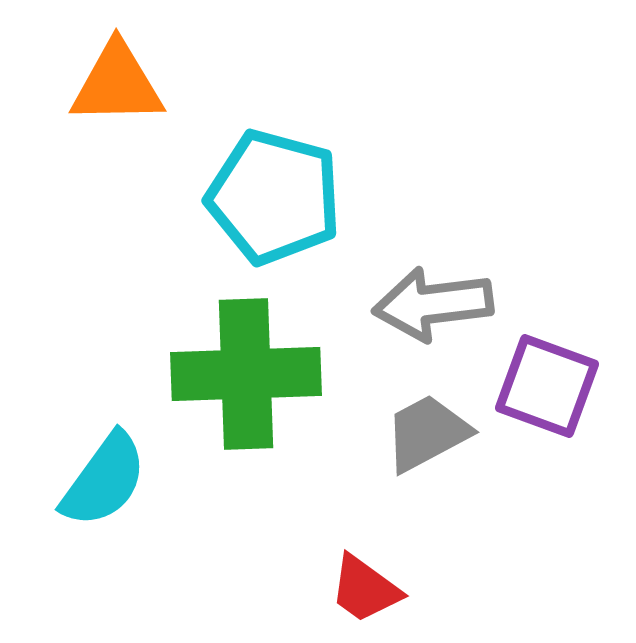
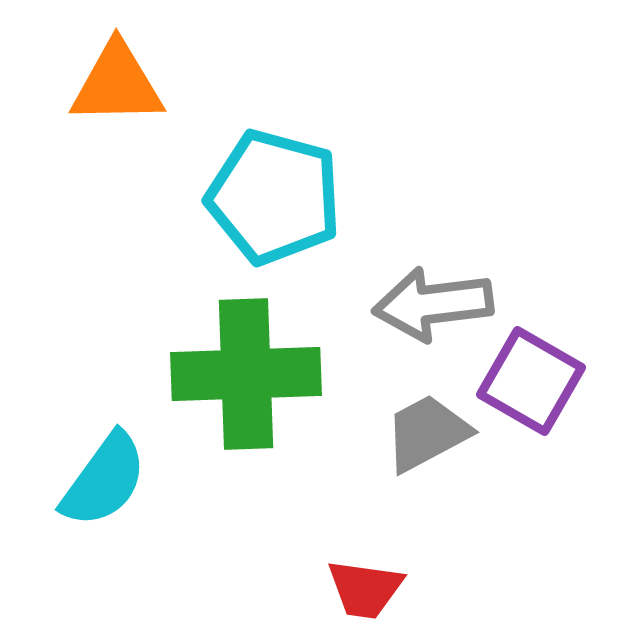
purple square: moved 16 px left, 5 px up; rotated 10 degrees clockwise
red trapezoid: rotated 28 degrees counterclockwise
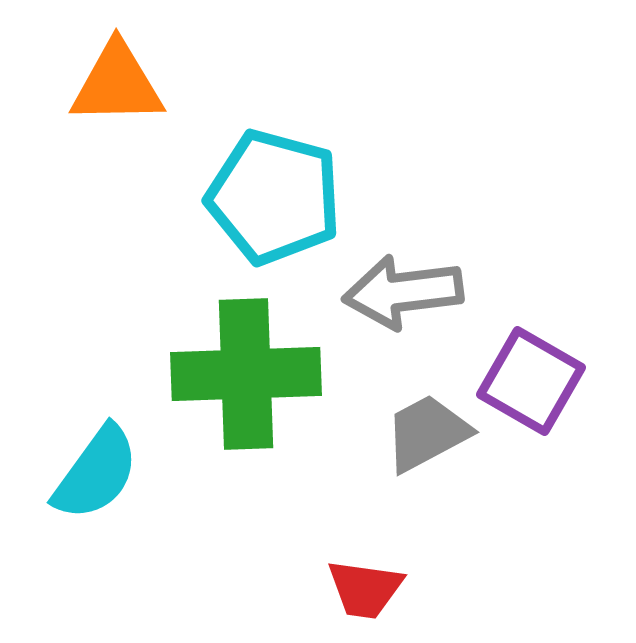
gray arrow: moved 30 px left, 12 px up
cyan semicircle: moved 8 px left, 7 px up
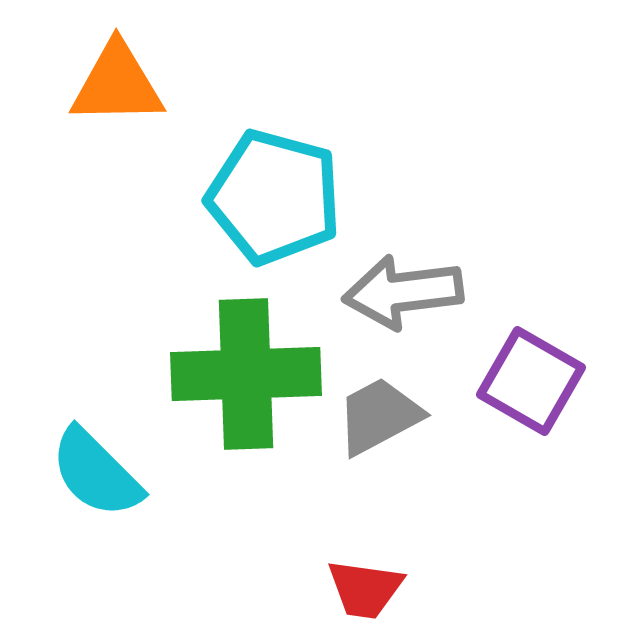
gray trapezoid: moved 48 px left, 17 px up
cyan semicircle: rotated 99 degrees clockwise
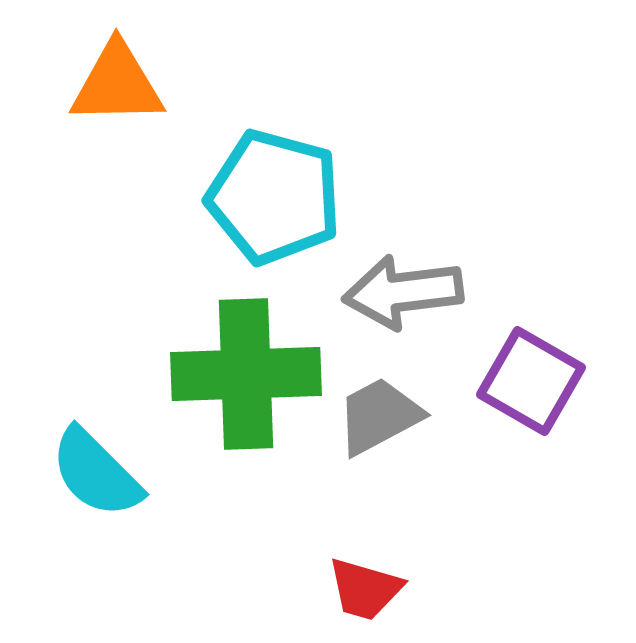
red trapezoid: rotated 8 degrees clockwise
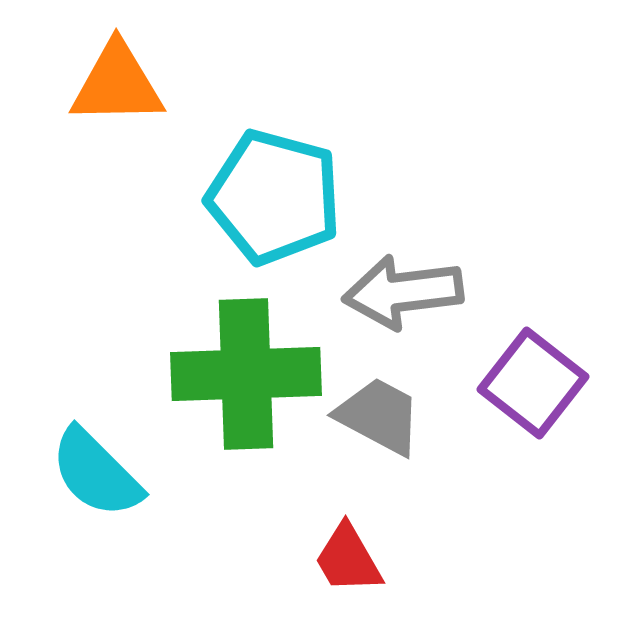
purple square: moved 2 px right, 2 px down; rotated 8 degrees clockwise
gray trapezoid: rotated 56 degrees clockwise
red trapezoid: moved 17 px left, 30 px up; rotated 44 degrees clockwise
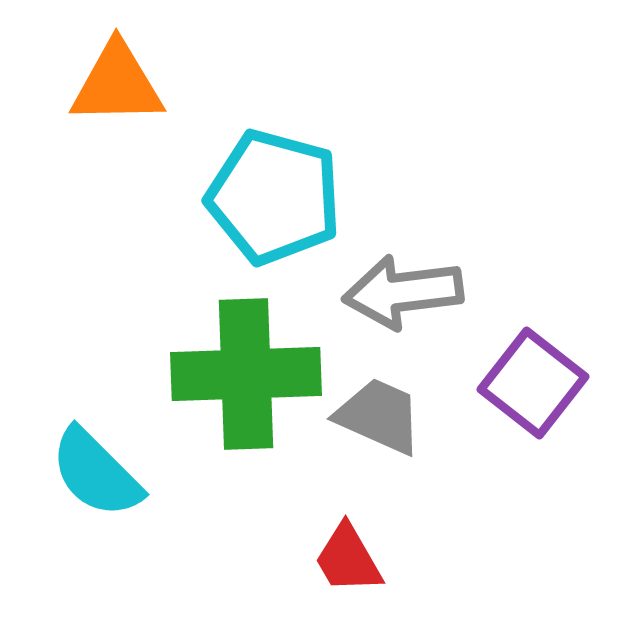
gray trapezoid: rotated 4 degrees counterclockwise
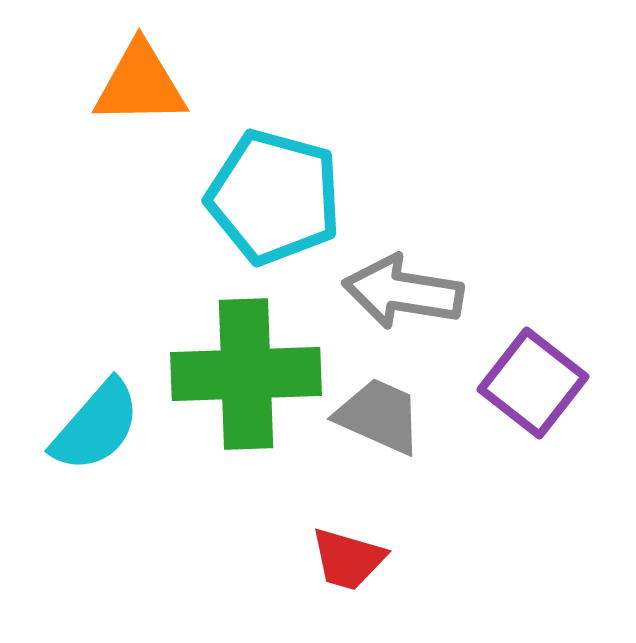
orange triangle: moved 23 px right
gray arrow: rotated 16 degrees clockwise
cyan semicircle: moved 47 px up; rotated 94 degrees counterclockwise
red trapezoid: rotated 44 degrees counterclockwise
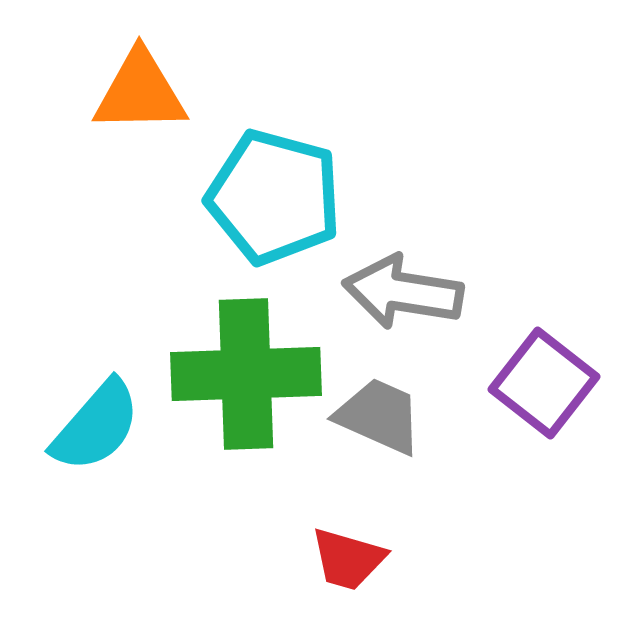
orange triangle: moved 8 px down
purple square: moved 11 px right
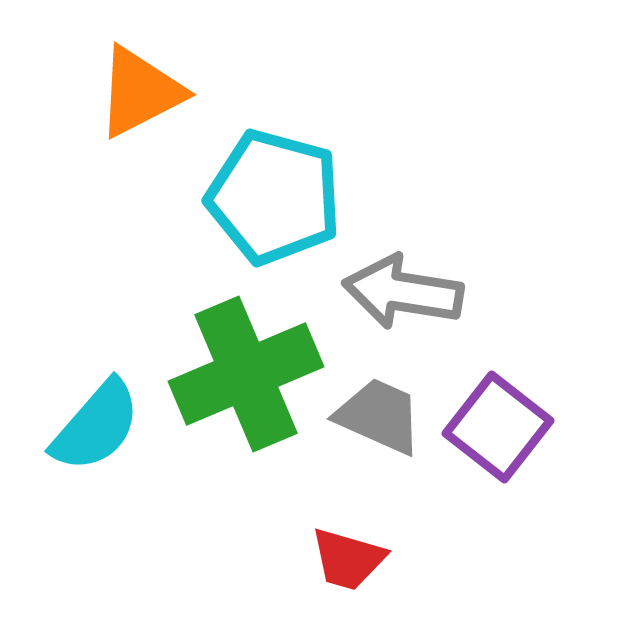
orange triangle: rotated 26 degrees counterclockwise
green cross: rotated 21 degrees counterclockwise
purple square: moved 46 px left, 44 px down
